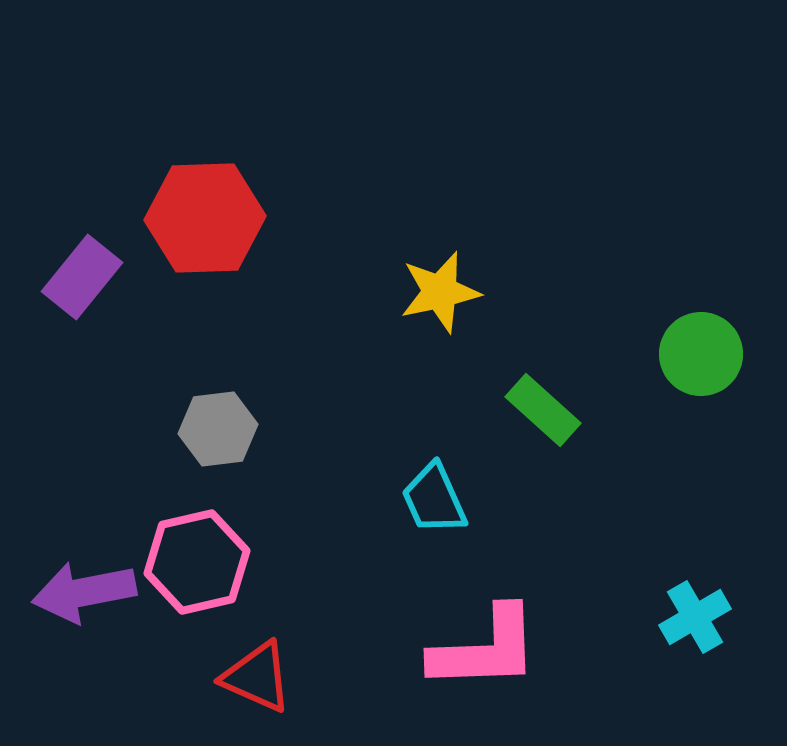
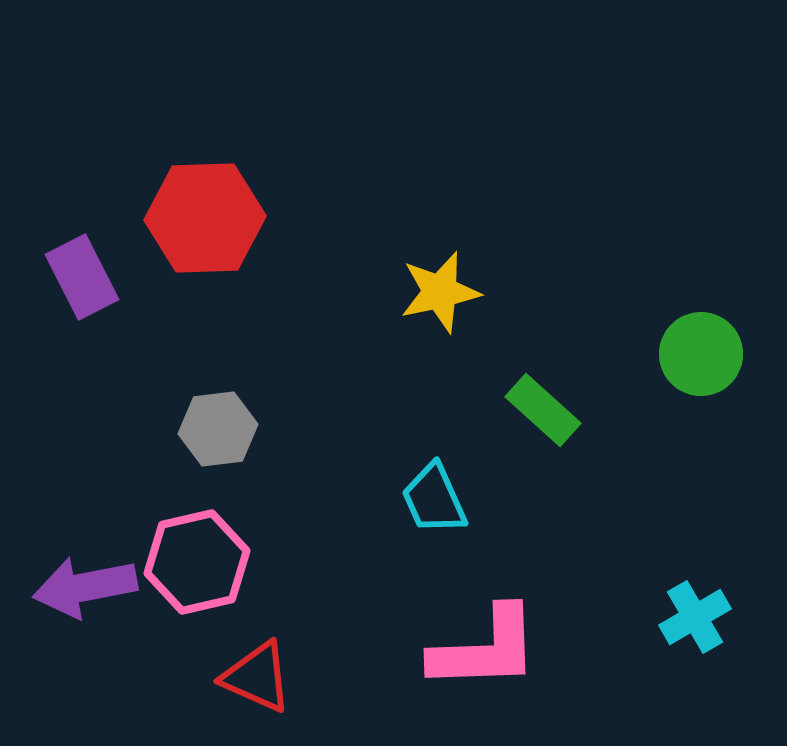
purple rectangle: rotated 66 degrees counterclockwise
purple arrow: moved 1 px right, 5 px up
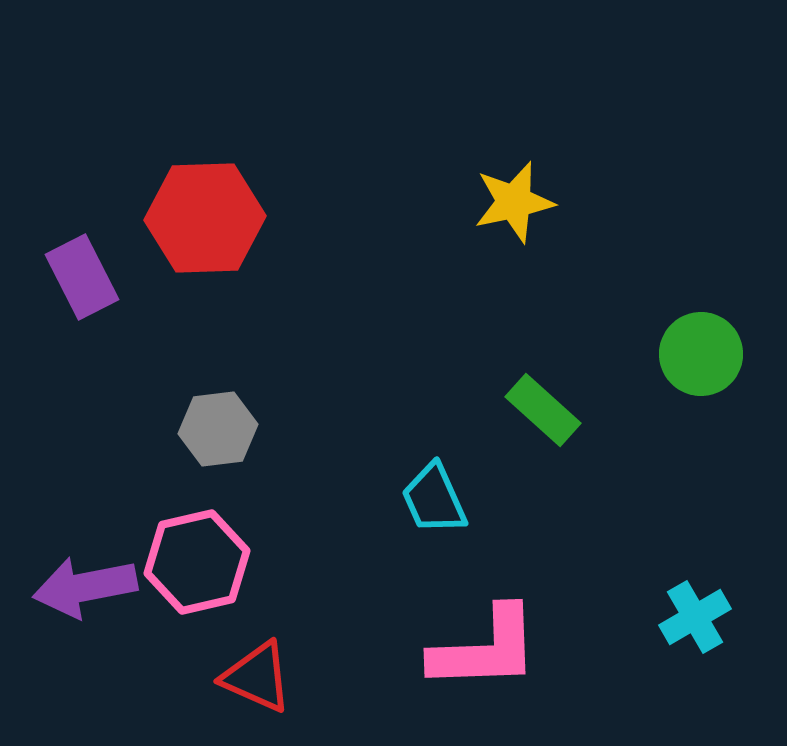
yellow star: moved 74 px right, 90 px up
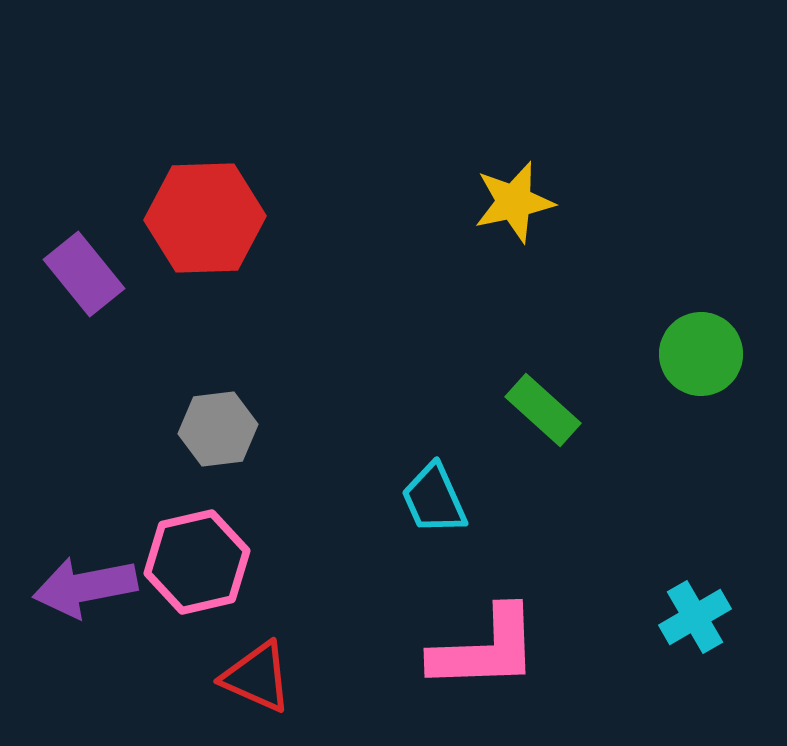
purple rectangle: moved 2 px right, 3 px up; rotated 12 degrees counterclockwise
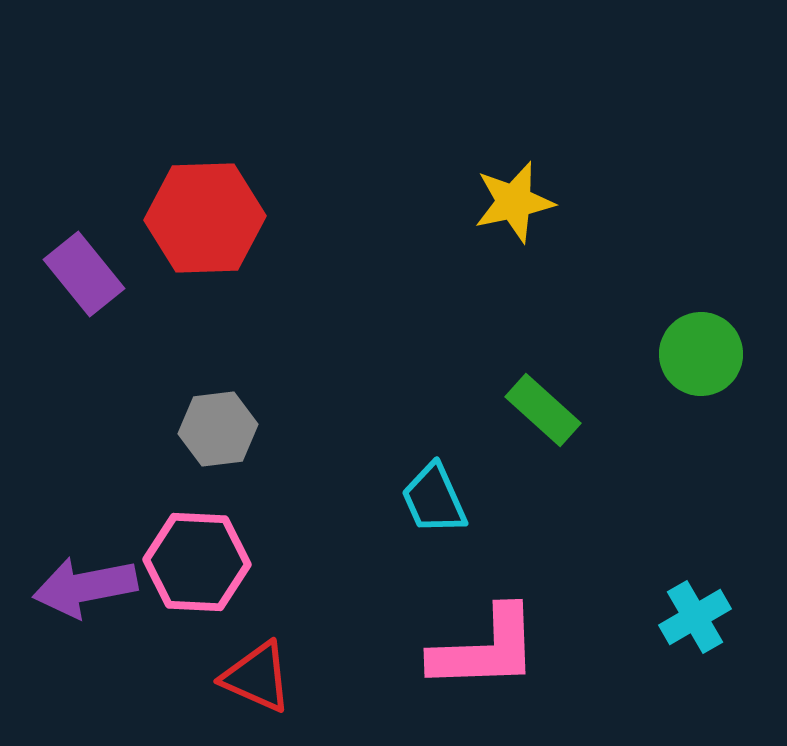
pink hexagon: rotated 16 degrees clockwise
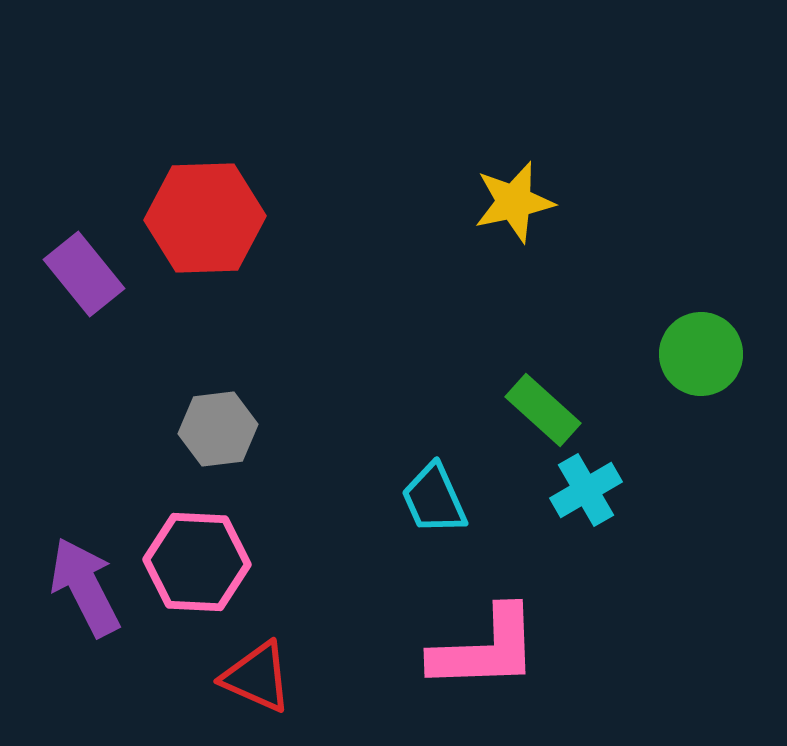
purple arrow: rotated 74 degrees clockwise
cyan cross: moved 109 px left, 127 px up
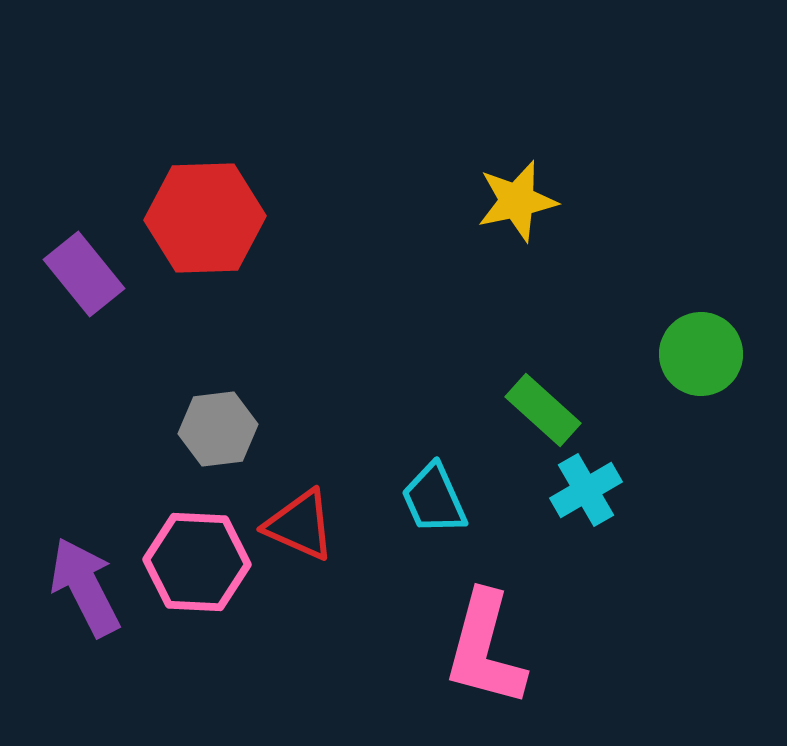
yellow star: moved 3 px right, 1 px up
pink L-shape: rotated 107 degrees clockwise
red triangle: moved 43 px right, 152 px up
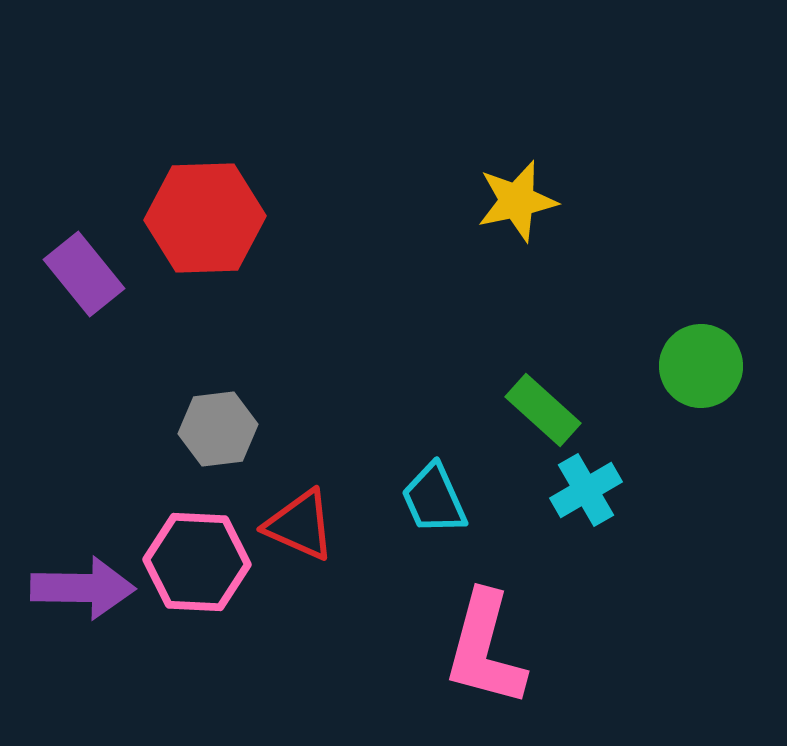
green circle: moved 12 px down
purple arrow: moved 2 px left, 1 px down; rotated 118 degrees clockwise
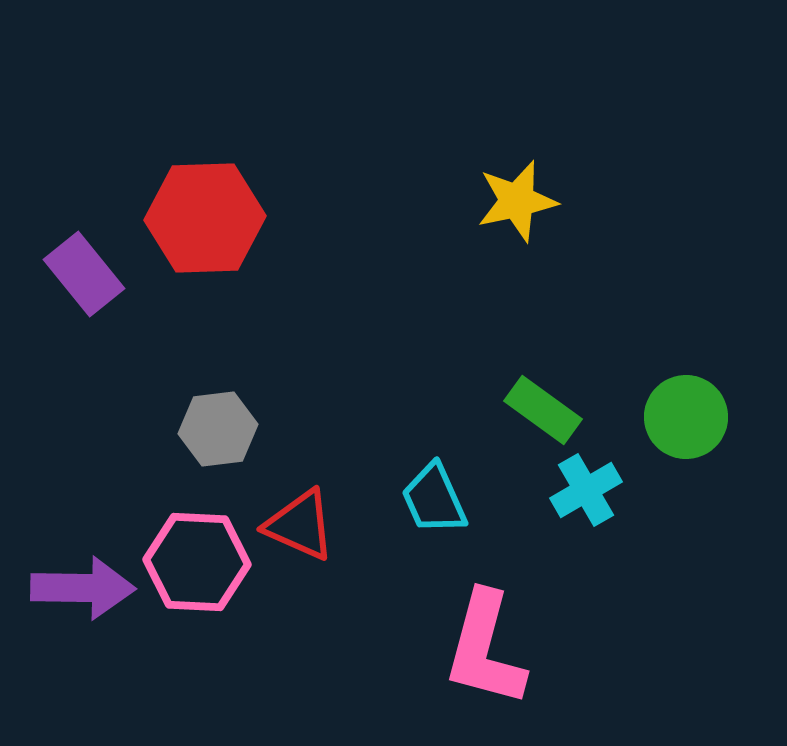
green circle: moved 15 px left, 51 px down
green rectangle: rotated 6 degrees counterclockwise
